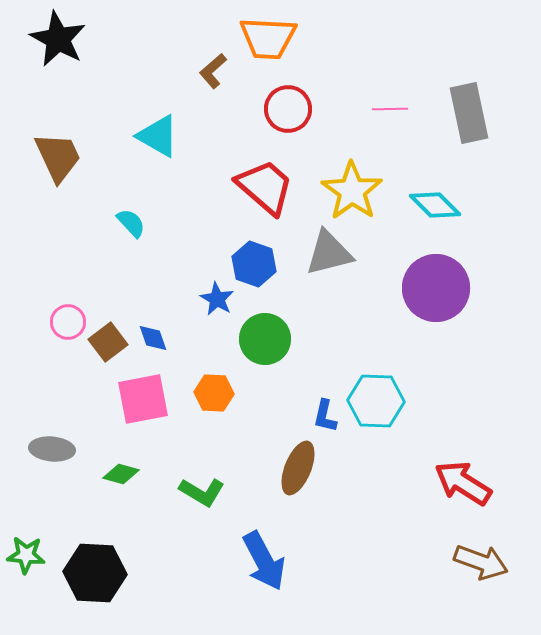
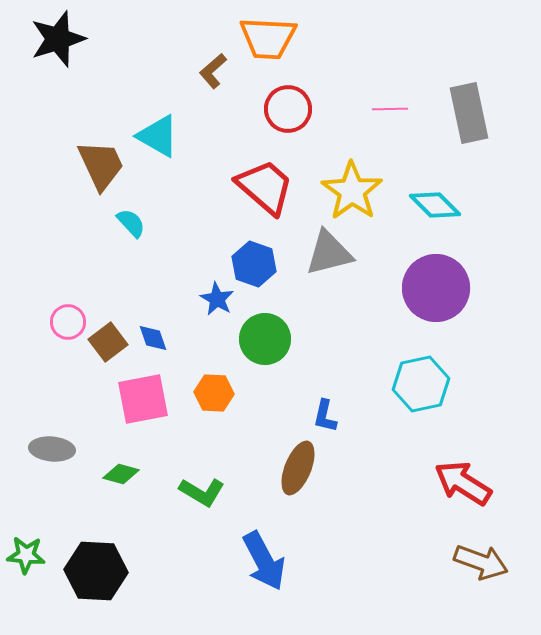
black star: rotated 26 degrees clockwise
brown trapezoid: moved 43 px right, 8 px down
cyan hexagon: moved 45 px right, 17 px up; rotated 14 degrees counterclockwise
black hexagon: moved 1 px right, 2 px up
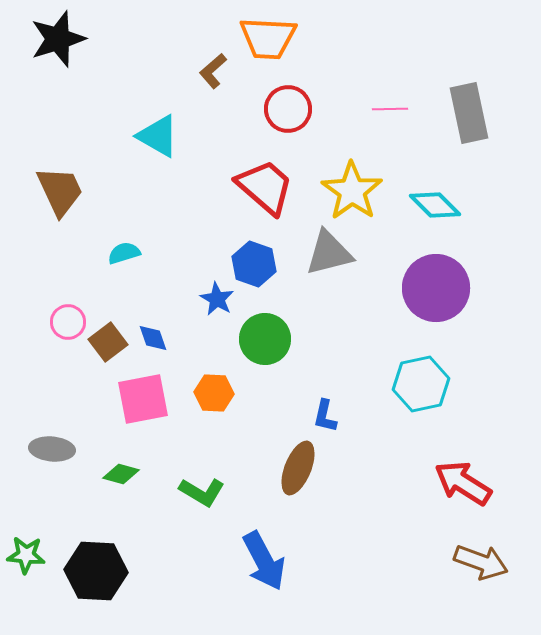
brown trapezoid: moved 41 px left, 26 px down
cyan semicircle: moved 7 px left, 30 px down; rotated 64 degrees counterclockwise
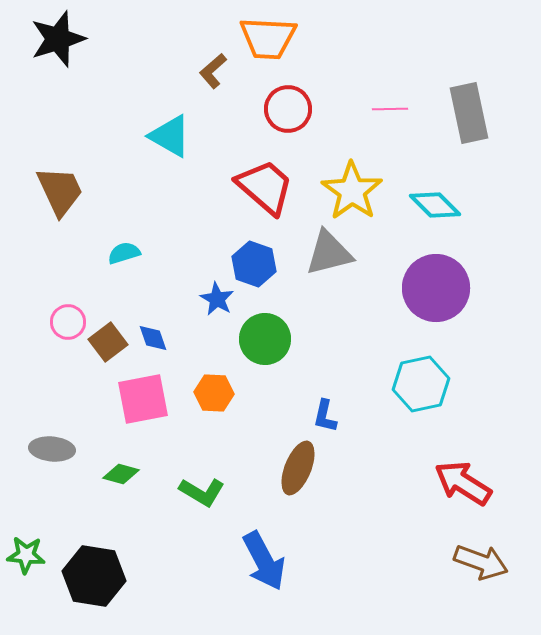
cyan triangle: moved 12 px right
black hexagon: moved 2 px left, 5 px down; rotated 6 degrees clockwise
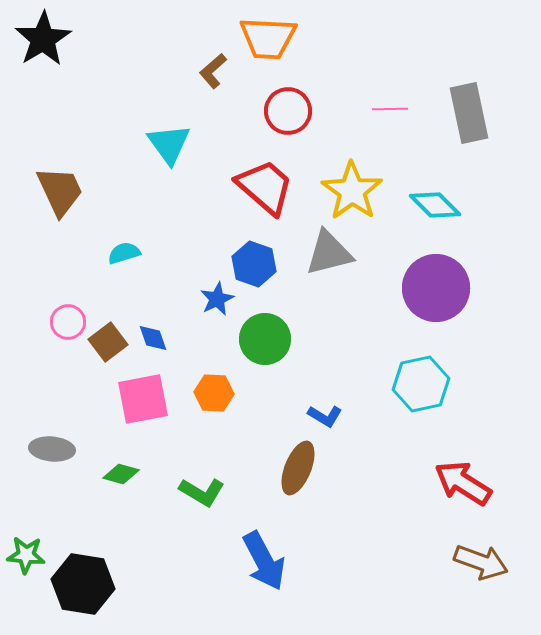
black star: moved 15 px left; rotated 14 degrees counterclockwise
red circle: moved 2 px down
cyan triangle: moved 1 px left, 8 px down; rotated 24 degrees clockwise
blue star: rotated 16 degrees clockwise
blue L-shape: rotated 72 degrees counterclockwise
black hexagon: moved 11 px left, 8 px down
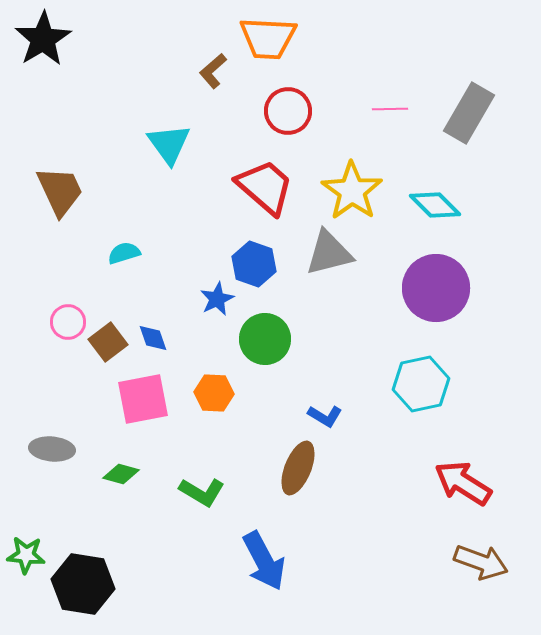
gray rectangle: rotated 42 degrees clockwise
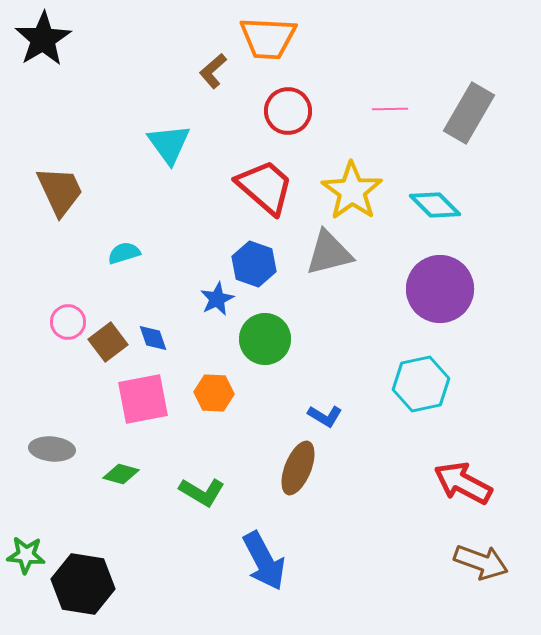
purple circle: moved 4 px right, 1 px down
red arrow: rotated 4 degrees counterclockwise
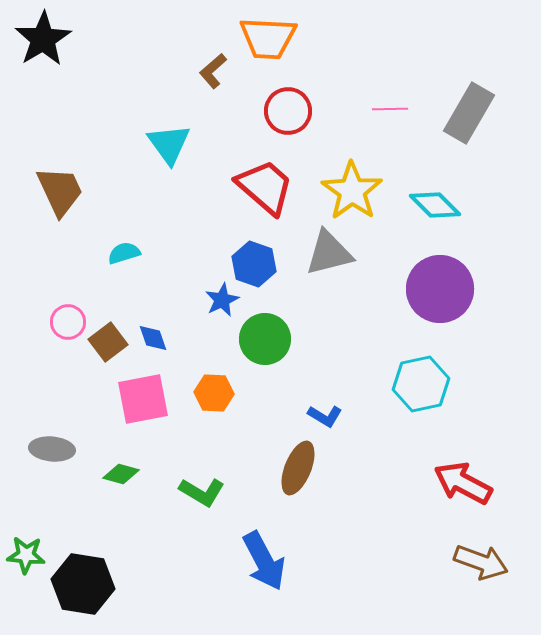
blue star: moved 5 px right, 1 px down
